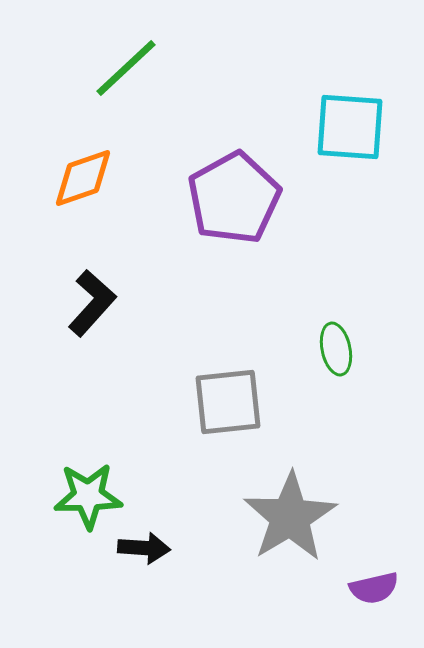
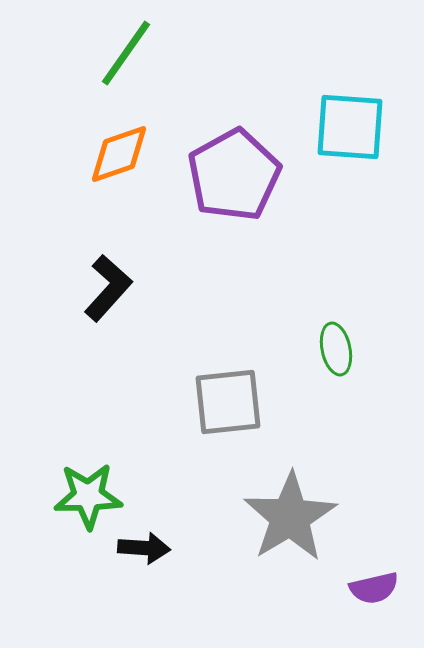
green line: moved 15 px up; rotated 12 degrees counterclockwise
orange diamond: moved 36 px right, 24 px up
purple pentagon: moved 23 px up
black L-shape: moved 16 px right, 15 px up
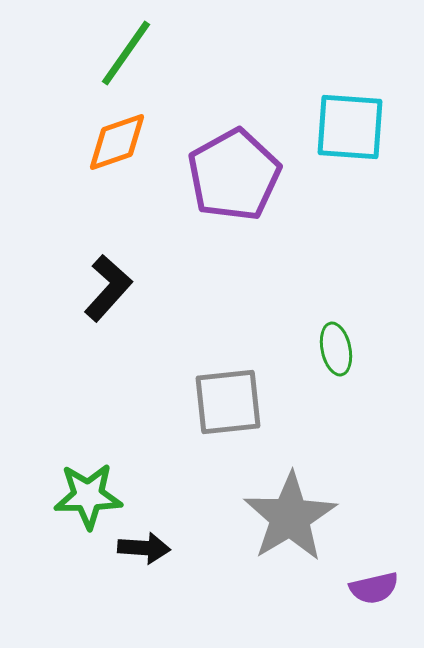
orange diamond: moved 2 px left, 12 px up
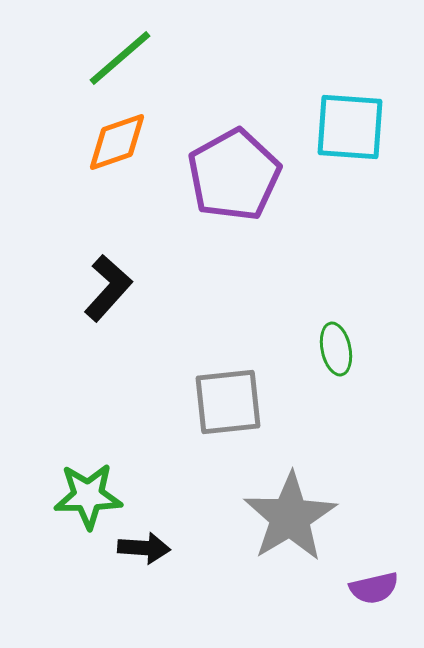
green line: moved 6 px left, 5 px down; rotated 14 degrees clockwise
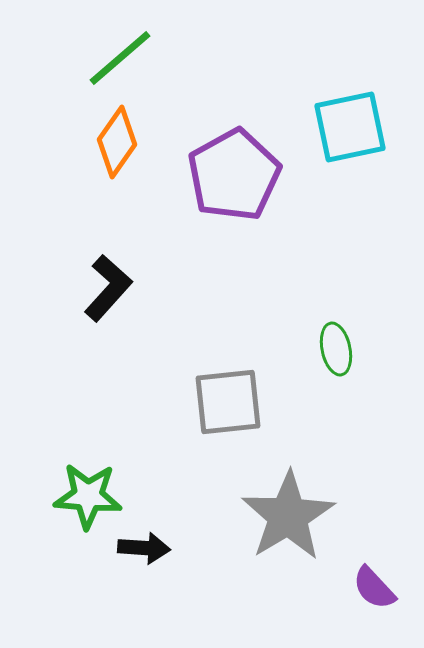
cyan square: rotated 16 degrees counterclockwise
orange diamond: rotated 36 degrees counterclockwise
green star: rotated 6 degrees clockwise
gray star: moved 2 px left, 1 px up
purple semicircle: rotated 60 degrees clockwise
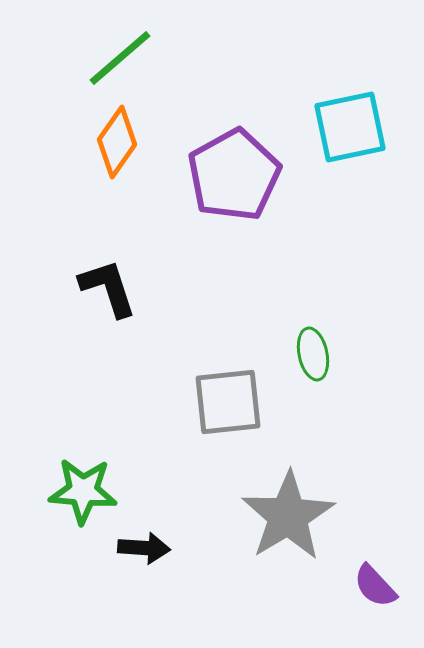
black L-shape: rotated 60 degrees counterclockwise
green ellipse: moved 23 px left, 5 px down
green star: moved 5 px left, 5 px up
purple semicircle: moved 1 px right, 2 px up
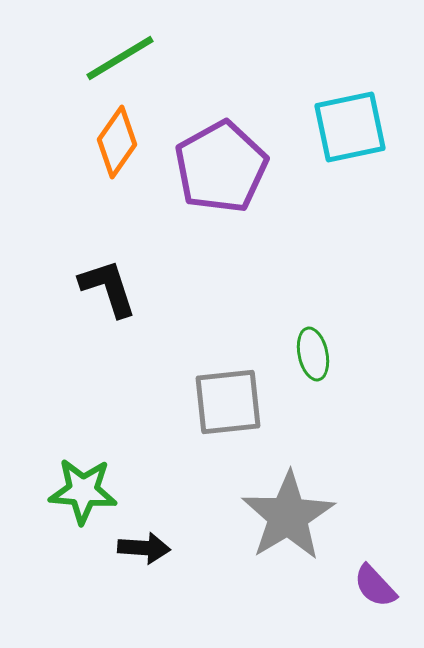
green line: rotated 10 degrees clockwise
purple pentagon: moved 13 px left, 8 px up
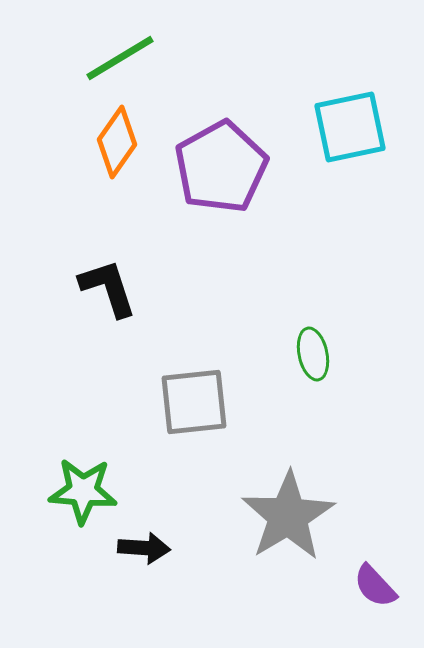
gray square: moved 34 px left
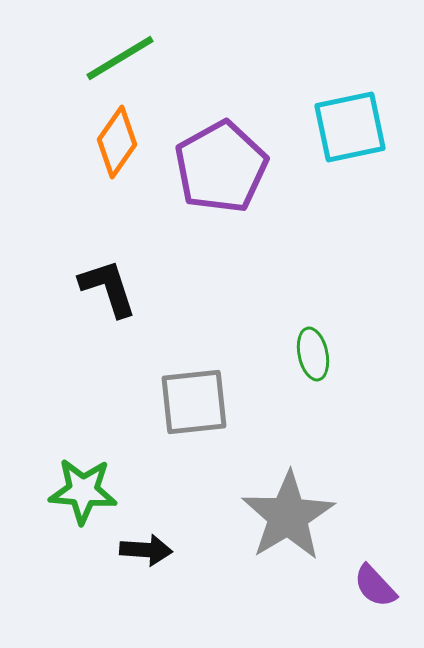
black arrow: moved 2 px right, 2 px down
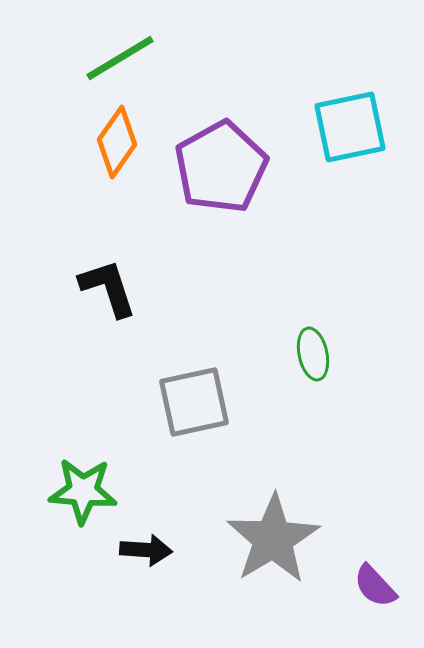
gray square: rotated 6 degrees counterclockwise
gray star: moved 15 px left, 23 px down
